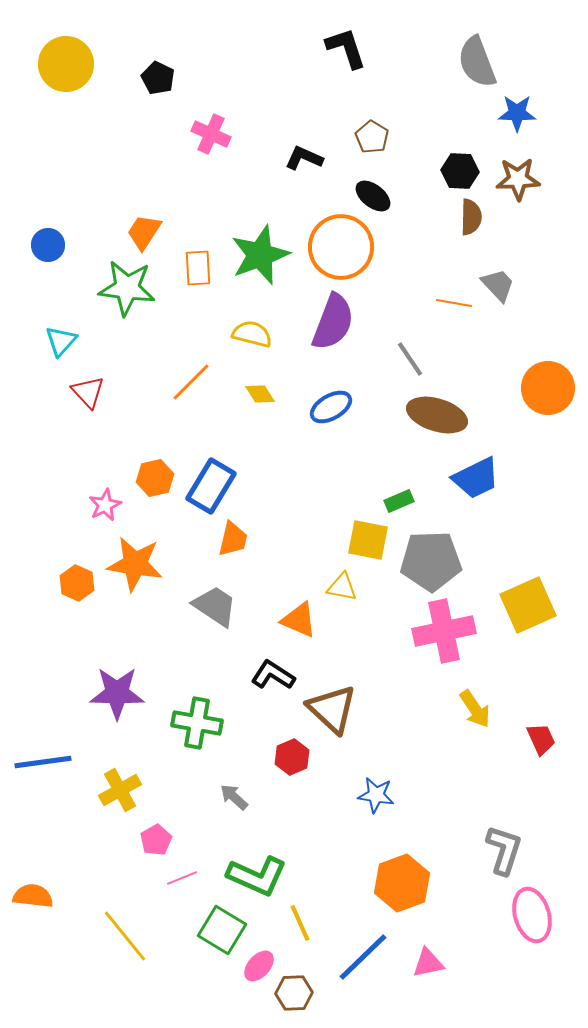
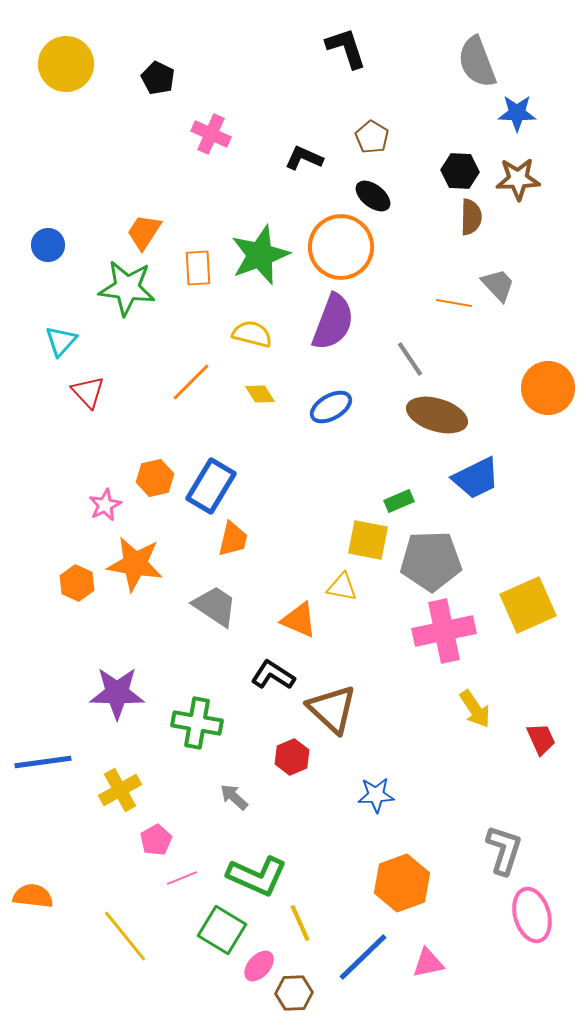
blue star at (376, 795): rotated 12 degrees counterclockwise
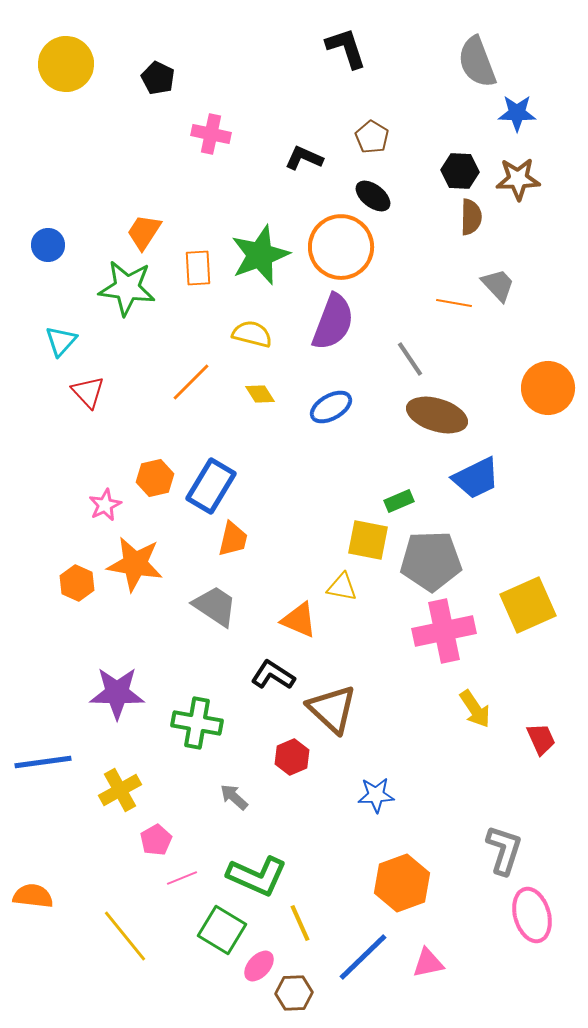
pink cross at (211, 134): rotated 12 degrees counterclockwise
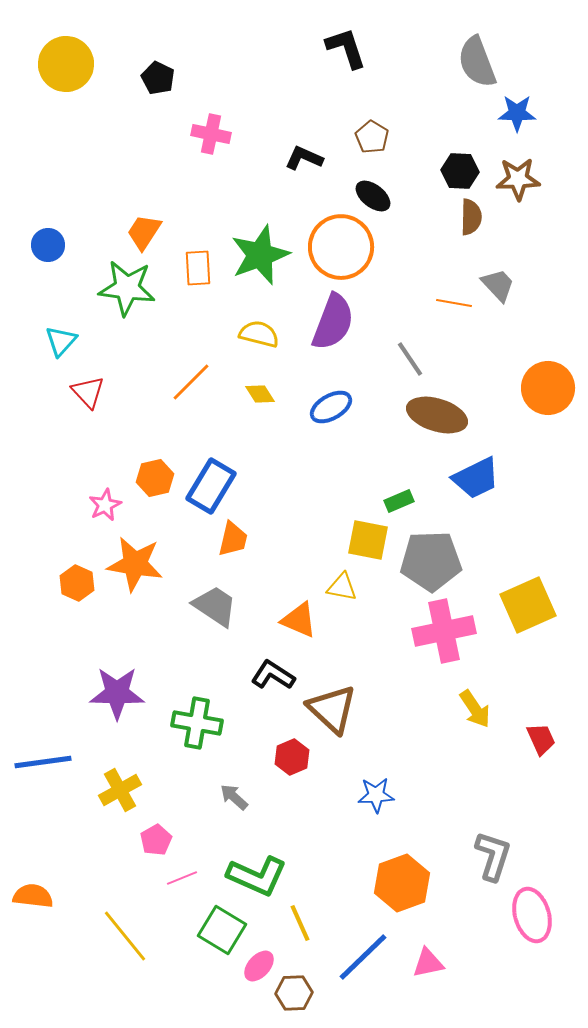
yellow semicircle at (252, 334): moved 7 px right
gray L-shape at (504, 850): moved 11 px left, 6 px down
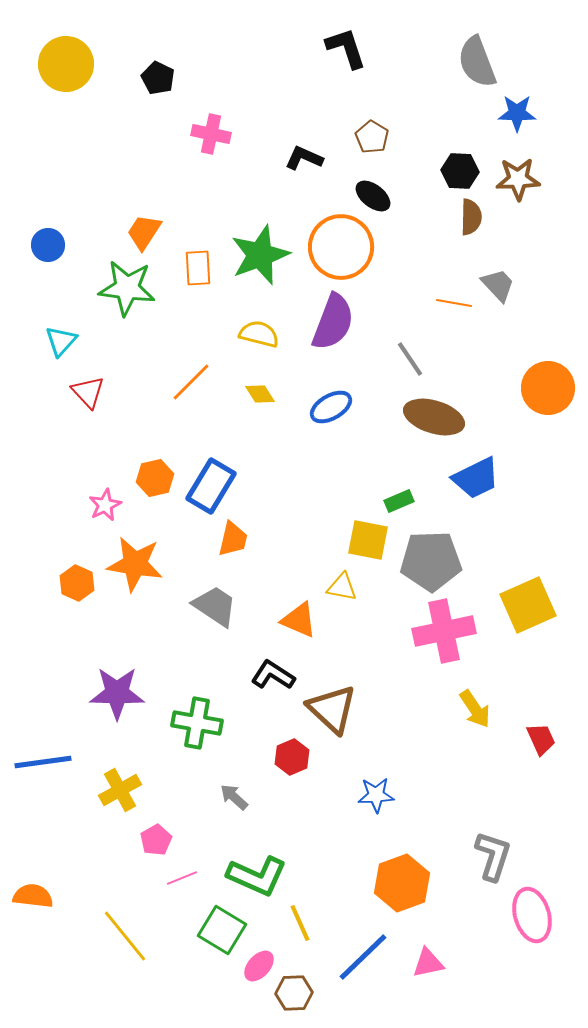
brown ellipse at (437, 415): moved 3 px left, 2 px down
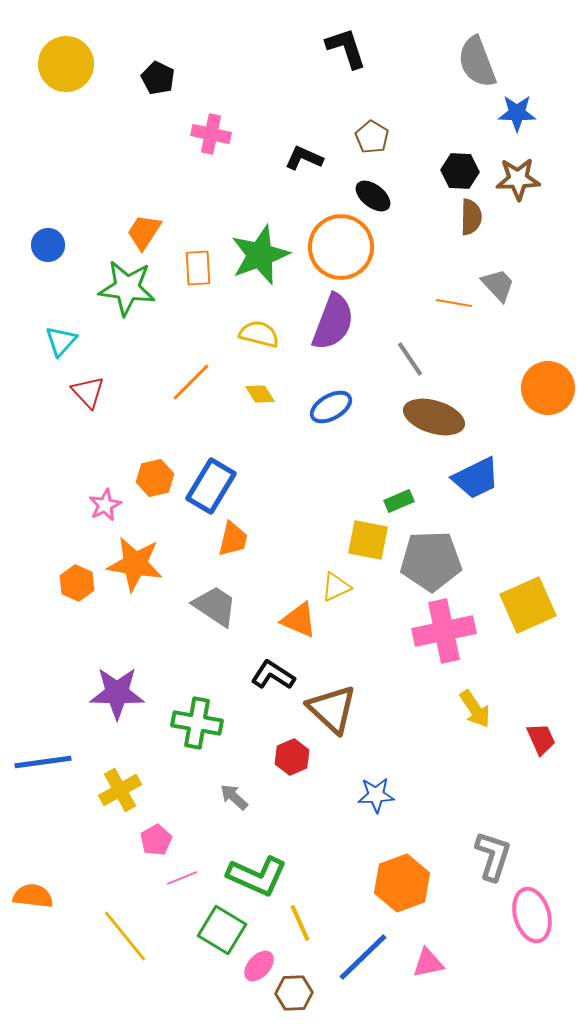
yellow triangle at (342, 587): moved 6 px left; rotated 36 degrees counterclockwise
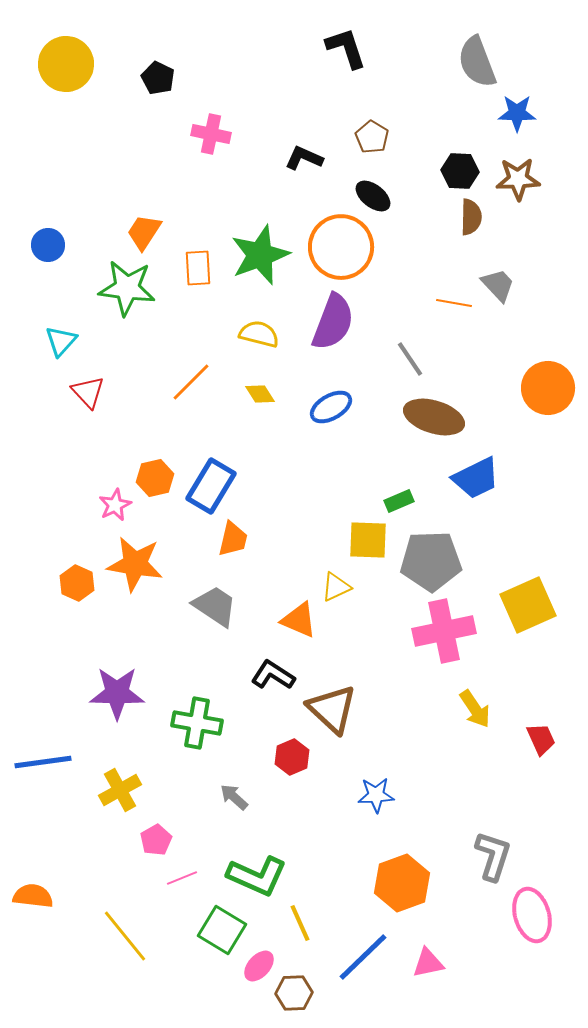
pink star at (105, 505): moved 10 px right
yellow square at (368, 540): rotated 9 degrees counterclockwise
